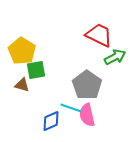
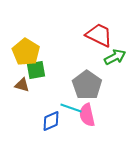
yellow pentagon: moved 4 px right, 1 px down
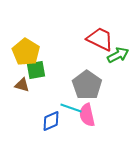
red trapezoid: moved 1 px right, 4 px down
green arrow: moved 3 px right, 2 px up
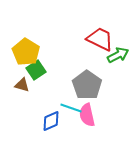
green square: rotated 24 degrees counterclockwise
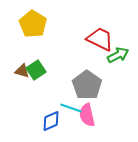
yellow pentagon: moved 7 px right, 28 px up
brown triangle: moved 14 px up
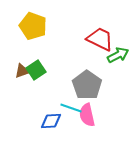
yellow pentagon: moved 2 px down; rotated 12 degrees counterclockwise
brown triangle: rotated 35 degrees counterclockwise
blue diamond: rotated 20 degrees clockwise
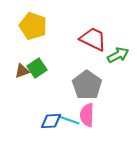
red trapezoid: moved 7 px left
green square: moved 1 px right, 2 px up
cyan line: moved 2 px left, 12 px down
pink semicircle: rotated 15 degrees clockwise
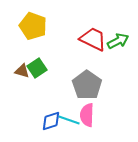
green arrow: moved 14 px up
brown triangle: rotated 35 degrees clockwise
blue diamond: rotated 15 degrees counterclockwise
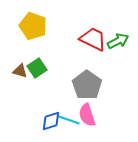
brown triangle: moved 2 px left
pink semicircle: rotated 20 degrees counterclockwise
